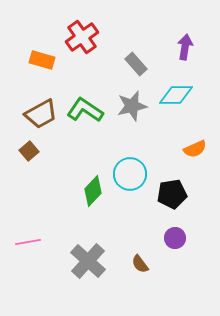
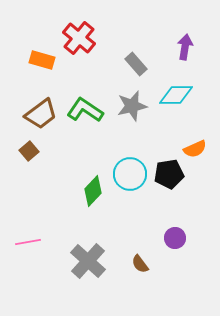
red cross: moved 3 px left, 1 px down; rotated 16 degrees counterclockwise
brown trapezoid: rotated 8 degrees counterclockwise
black pentagon: moved 3 px left, 20 px up
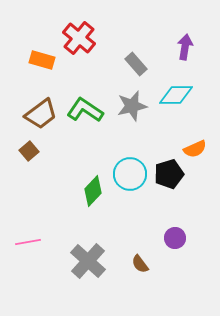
black pentagon: rotated 8 degrees counterclockwise
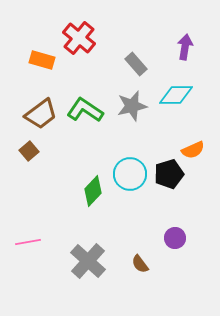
orange semicircle: moved 2 px left, 1 px down
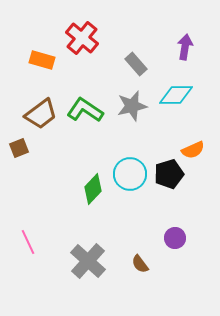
red cross: moved 3 px right
brown square: moved 10 px left, 3 px up; rotated 18 degrees clockwise
green diamond: moved 2 px up
pink line: rotated 75 degrees clockwise
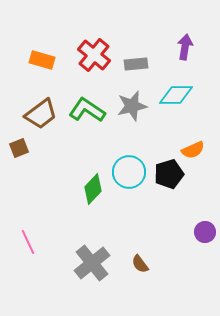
red cross: moved 12 px right, 17 px down
gray rectangle: rotated 55 degrees counterclockwise
green L-shape: moved 2 px right
cyan circle: moved 1 px left, 2 px up
purple circle: moved 30 px right, 6 px up
gray cross: moved 4 px right, 2 px down; rotated 9 degrees clockwise
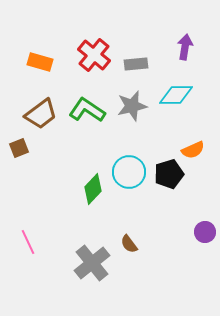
orange rectangle: moved 2 px left, 2 px down
brown semicircle: moved 11 px left, 20 px up
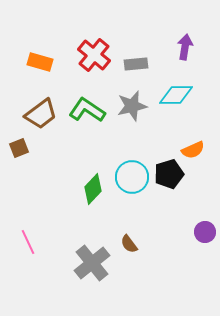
cyan circle: moved 3 px right, 5 px down
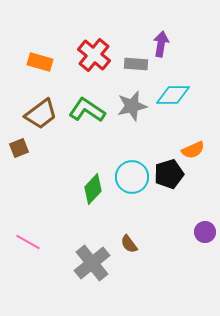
purple arrow: moved 24 px left, 3 px up
gray rectangle: rotated 10 degrees clockwise
cyan diamond: moved 3 px left
pink line: rotated 35 degrees counterclockwise
